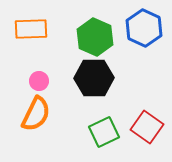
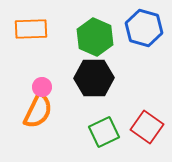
blue hexagon: rotated 9 degrees counterclockwise
pink circle: moved 3 px right, 6 px down
orange semicircle: moved 2 px right, 3 px up
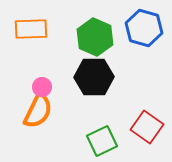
black hexagon: moved 1 px up
green square: moved 2 px left, 9 px down
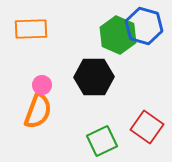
blue hexagon: moved 2 px up
green hexagon: moved 23 px right, 2 px up
pink circle: moved 2 px up
orange semicircle: rotated 6 degrees counterclockwise
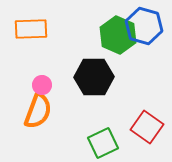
green square: moved 1 px right, 2 px down
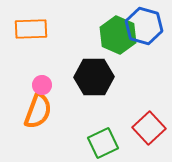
red square: moved 2 px right, 1 px down; rotated 12 degrees clockwise
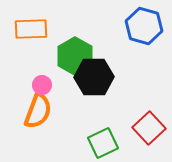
green hexagon: moved 43 px left, 21 px down; rotated 6 degrees clockwise
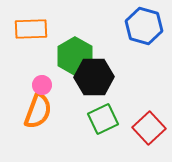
green square: moved 24 px up
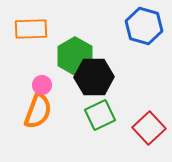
green square: moved 3 px left, 4 px up
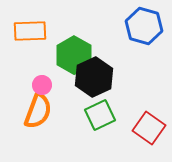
orange rectangle: moved 1 px left, 2 px down
green hexagon: moved 1 px left, 1 px up
black hexagon: rotated 24 degrees counterclockwise
red square: rotated 12 degrees counterclockwise
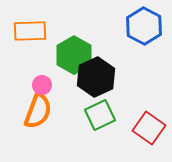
blue hexagon: rotated 12 degrees clockwise
black hexagon: moved 2 px right
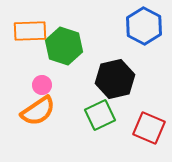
green hexagon: moved 10 px left, 9 px up; rotated 12 degrees counterclockwise
black hexagon: moved 19 px right, 2 px down; rotated 12 degrees clockwise
orange semicircle: rotated 36 degrees clockwise
red square: rotated 12 degrees counterclockwise
